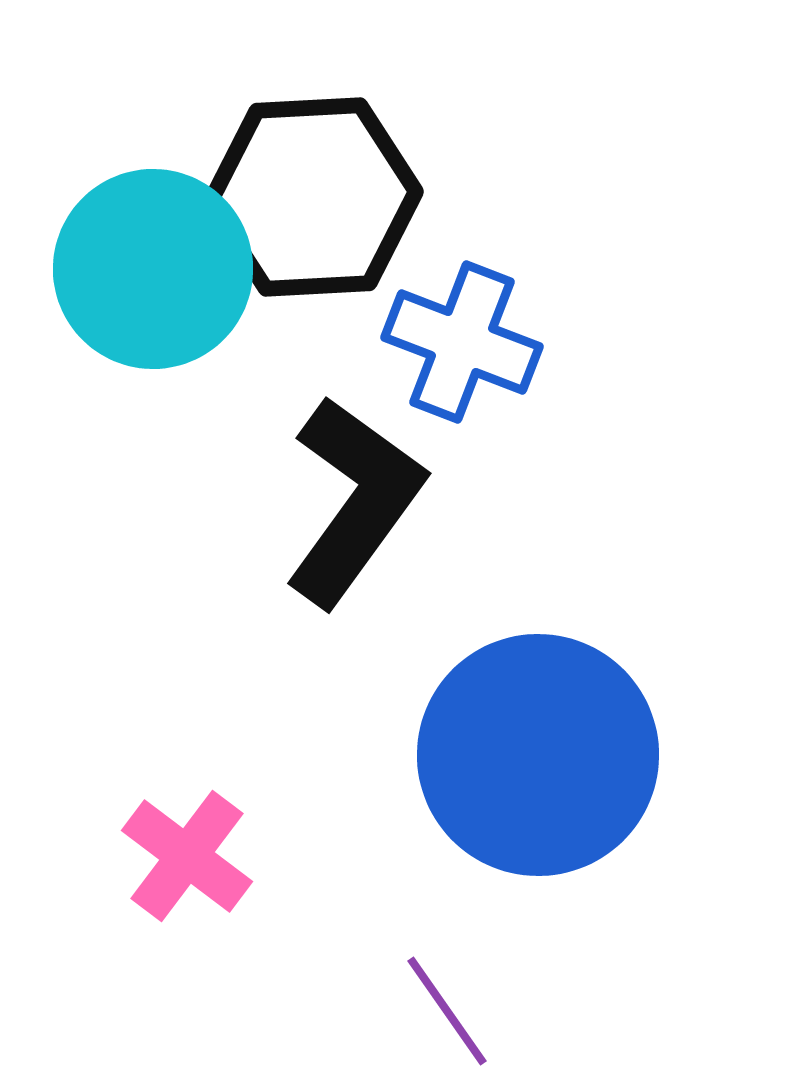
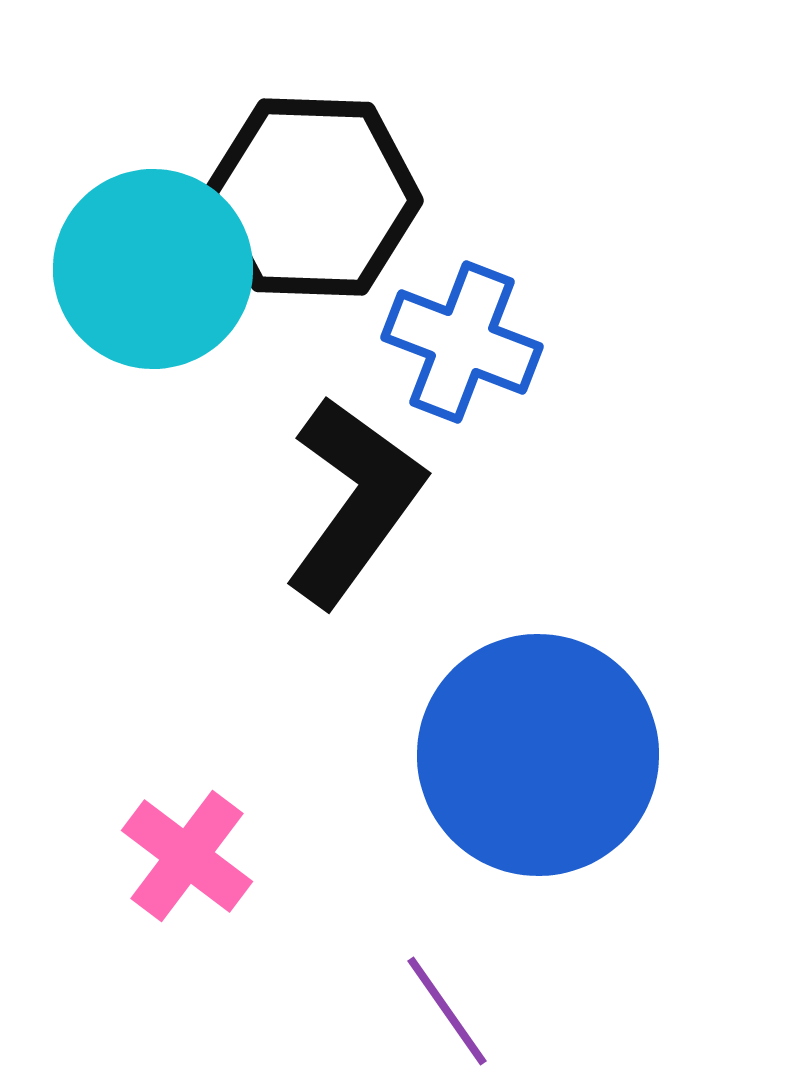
black hexagon: rotated 5 degrees clockwise
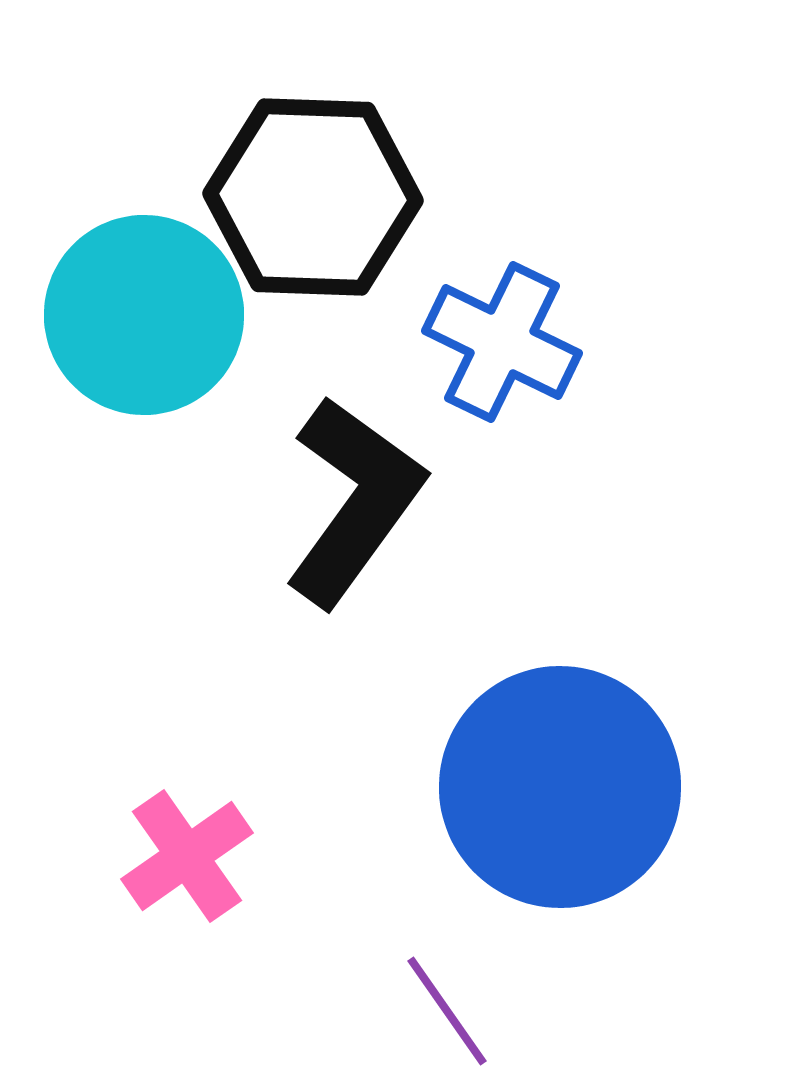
cyan circle: moved 9 px left, 46 px down
blue cross: moved 40 px right; rotated 5 degrees clockwise
blue circle: moved 22 px right, 32 px down
pink cross: rotated 18 degrees clockwise
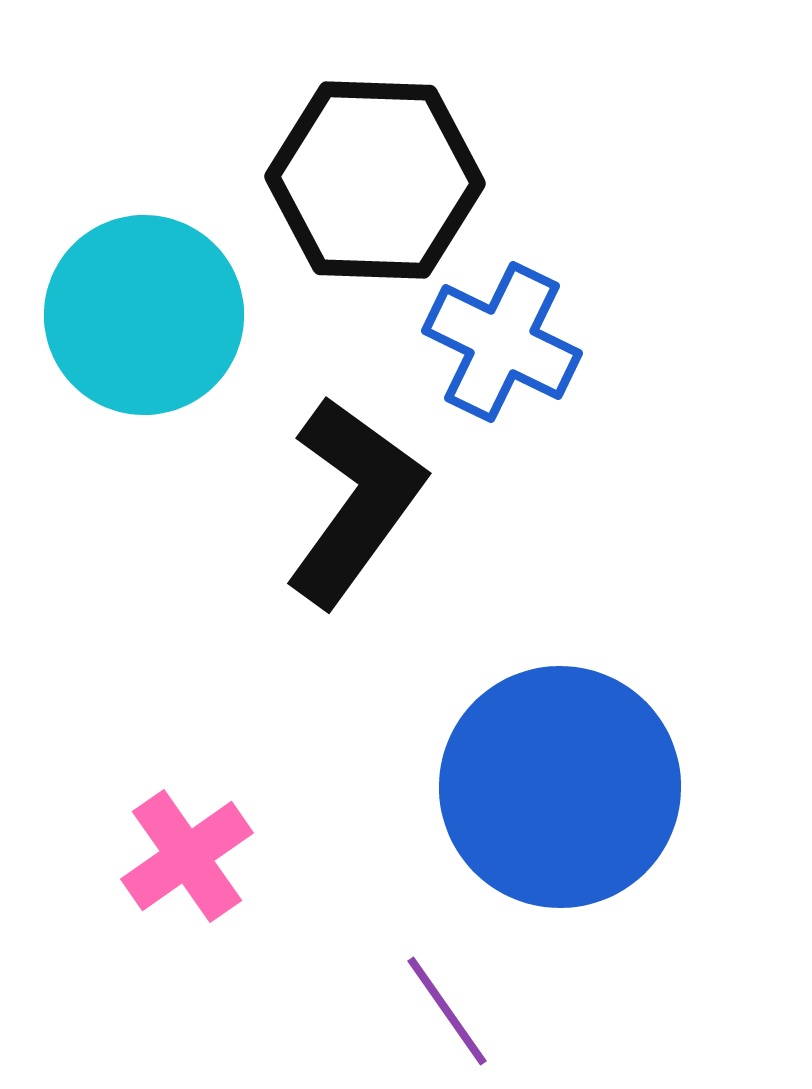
black hexagon: moved 62 px right, 17 px up
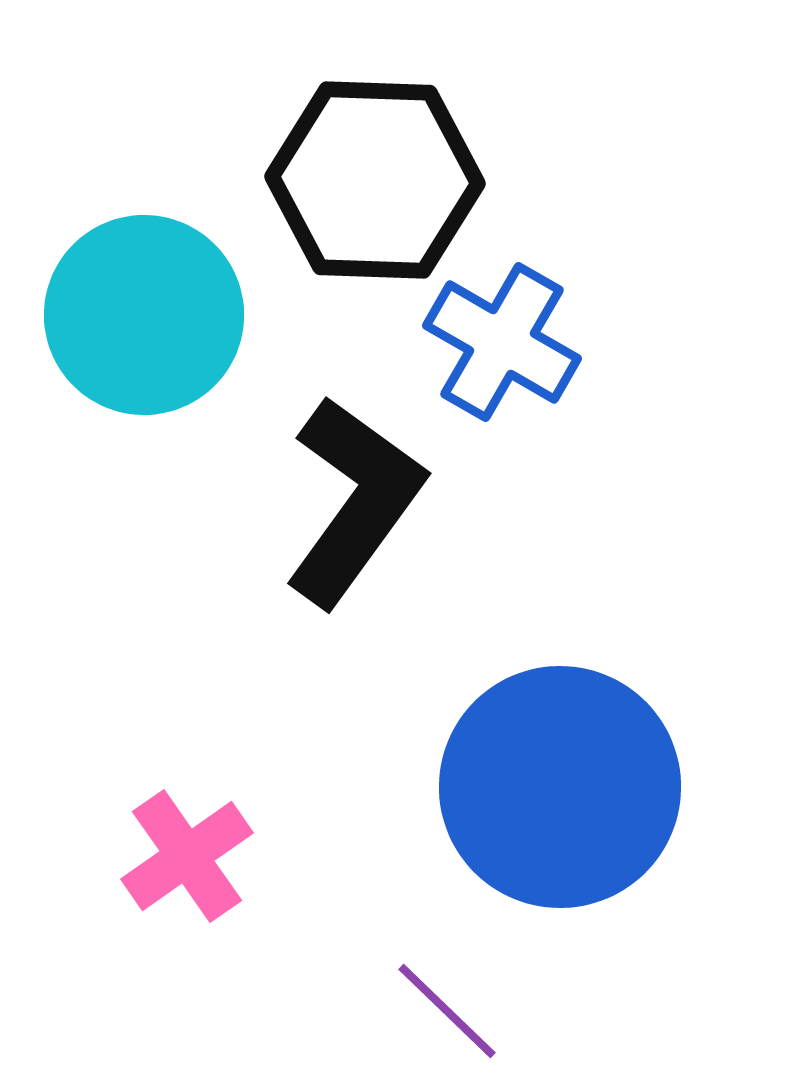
blue cross: rotated 4 degrees clockwise
purple line: rotated 11 degrees counterclockwise
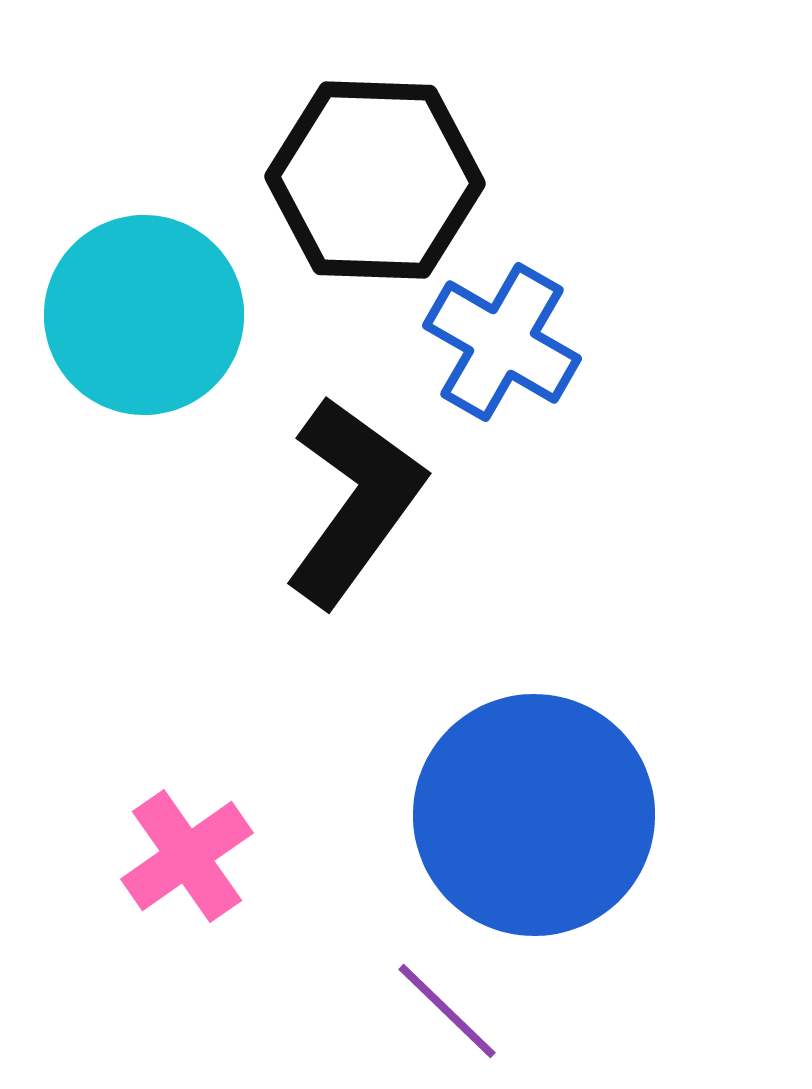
blue circle: moved 26 px left, 28 px down
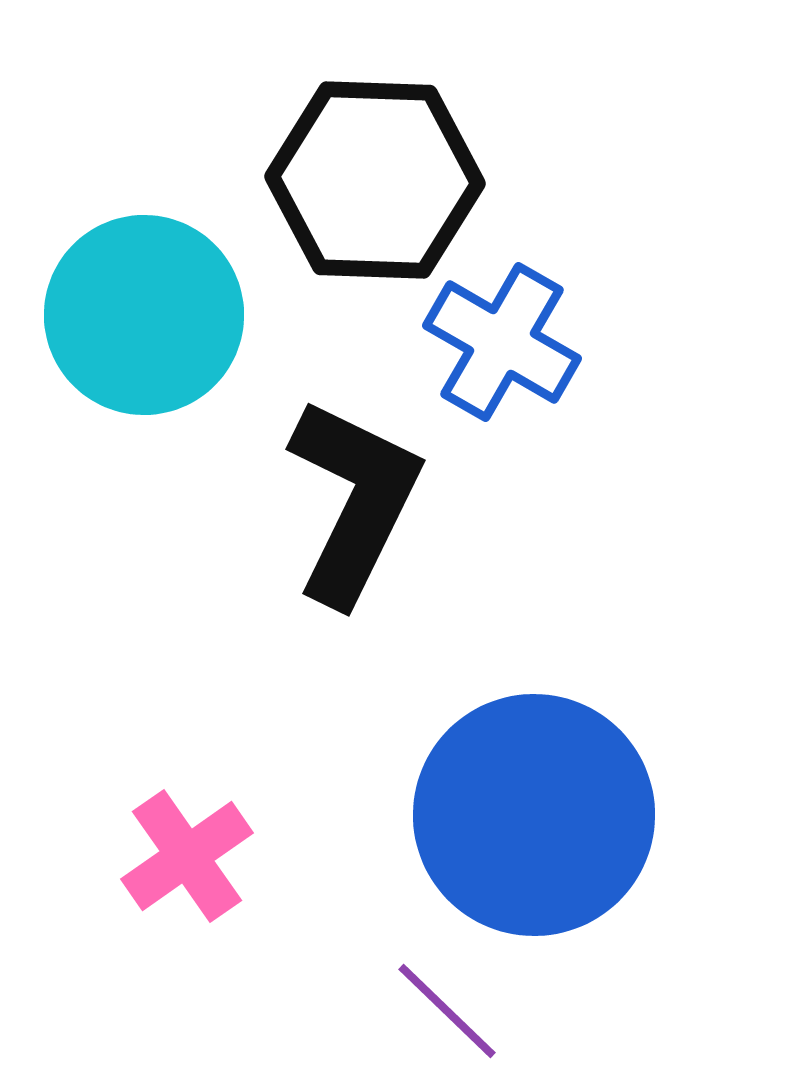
black L-shape: rotated 10 degrees counterclockwise
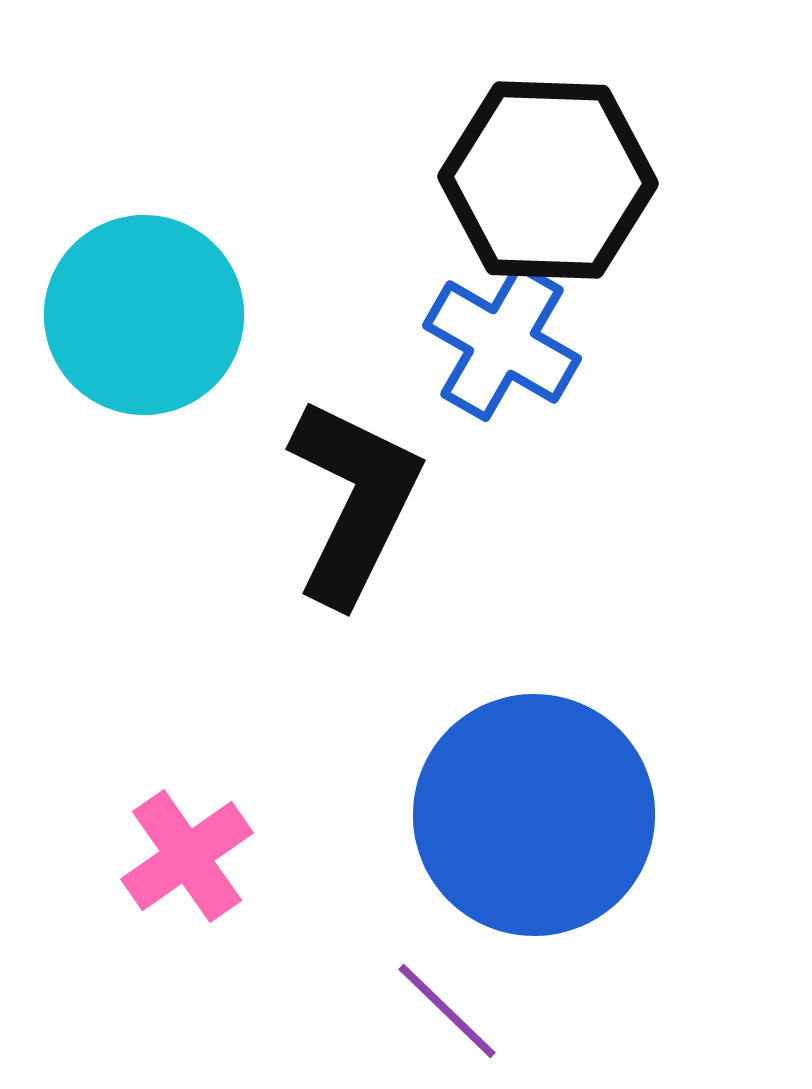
black hexagon: moved 173 px right
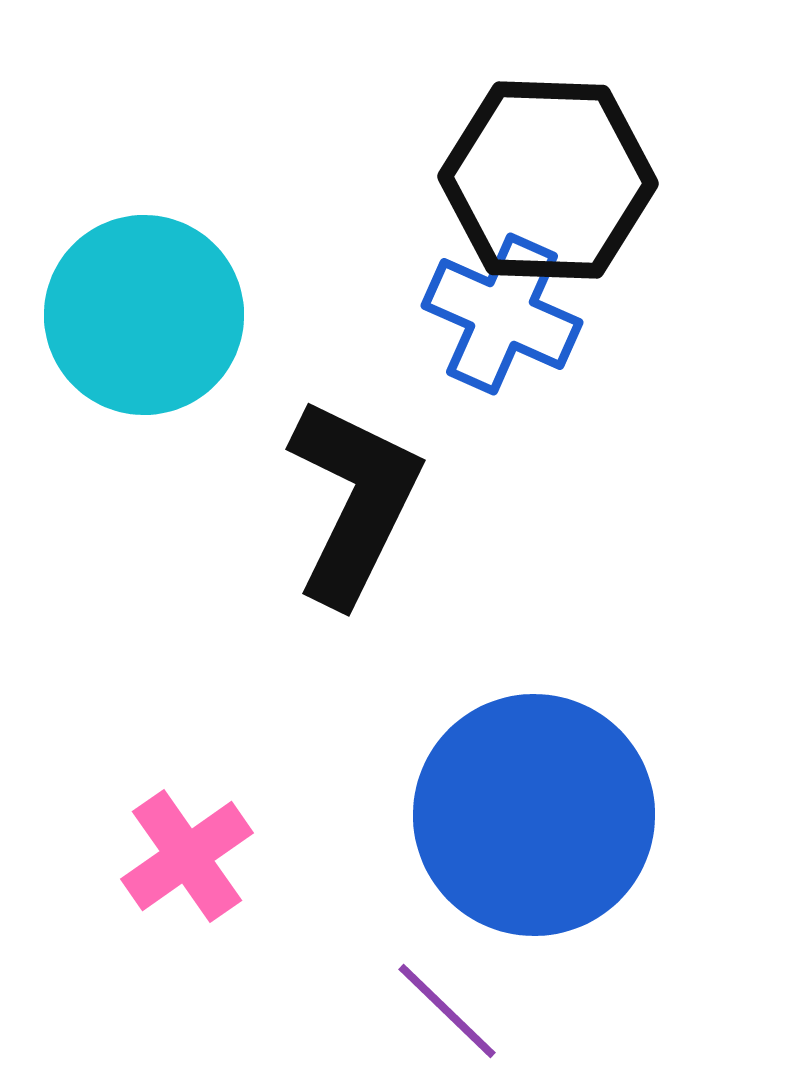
blue cross: moved 28 px up; rotated 6 degrees counterclockwise
